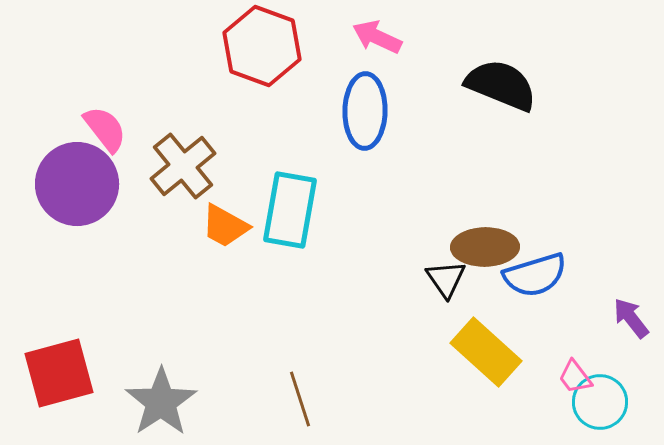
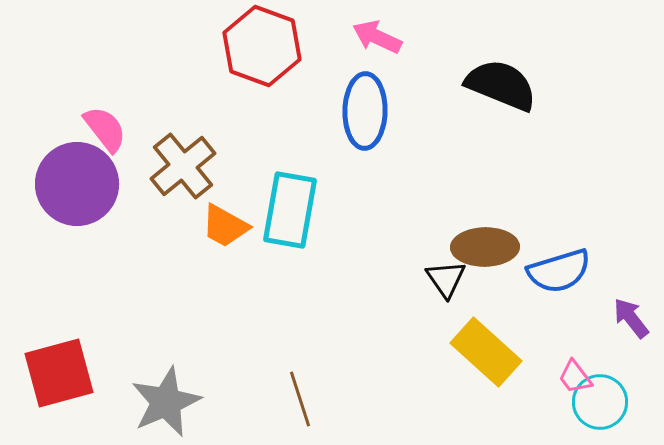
blue semicircle: moved 24 px right, 4 px up
gray star: moved 5 px right; rotated 10 degrees clockwise
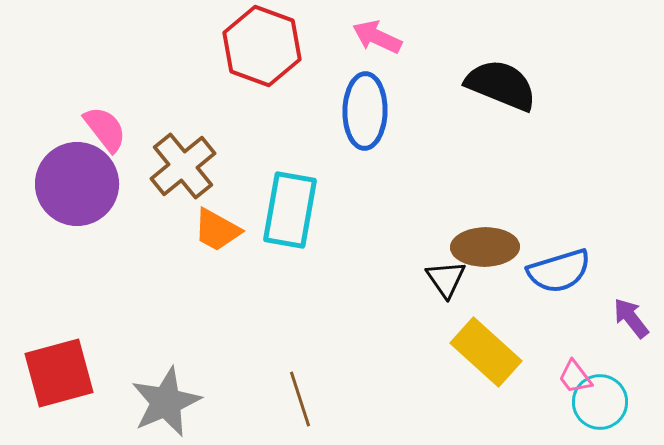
orange trapezoid: moved 8 px left, 4 px down
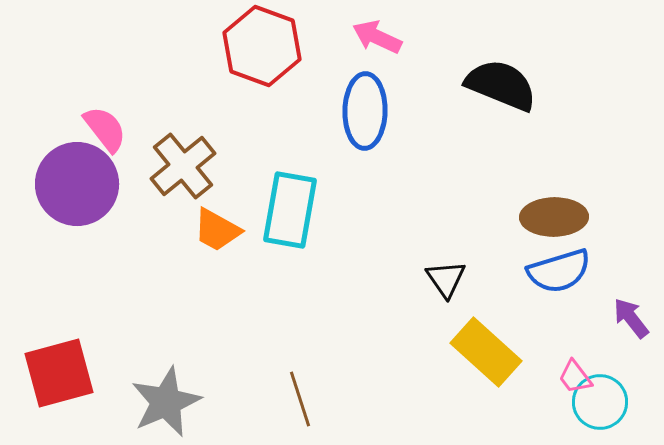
brown ellipse: moved 69 px right, 30 px up
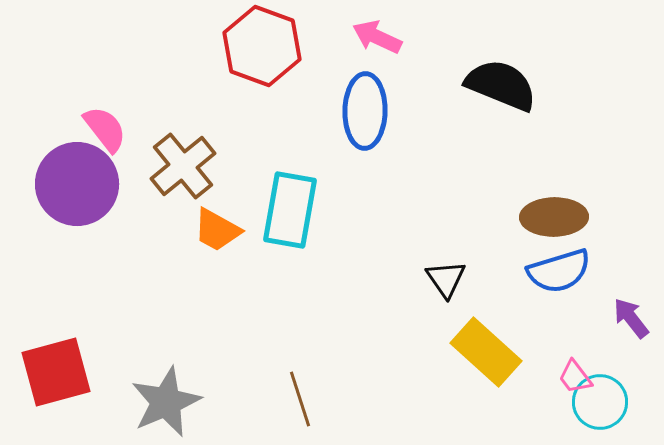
red square: moved 3 px left, 1 px up
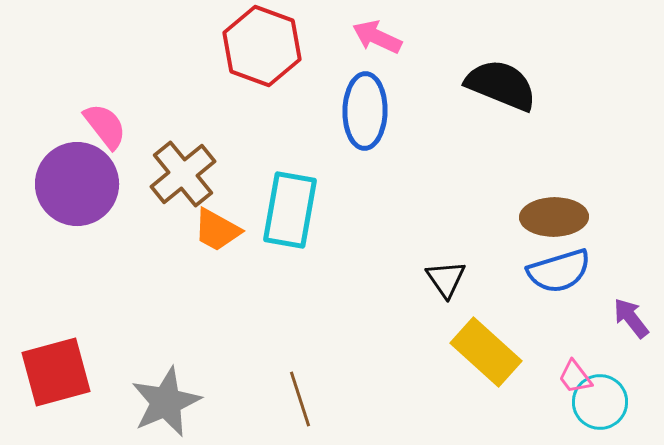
pink semicircle: moved 3 px up
brown cross: moved 8 px down
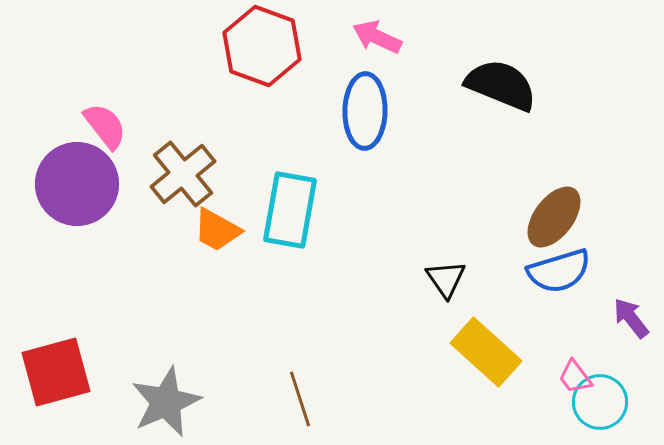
brown ellipse: rotated 52 degrees counterclockwise
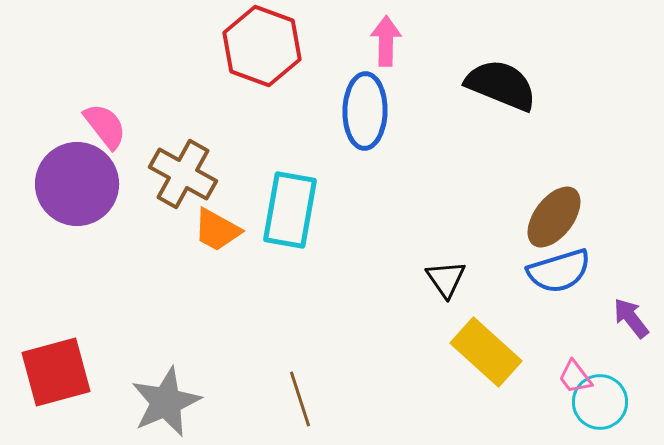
pink arrow: moved 9 px right, 4 px down; rotated 66 degrees clockwise
brown cross: rotated 22 degrees counterclockwise
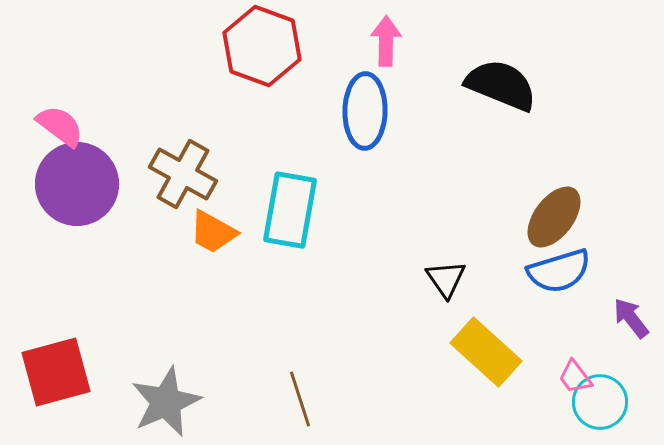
pink semicircle: moved 45 px left; rotated 15 degrees counterclockwise
orange trapezoid: moved 4 px left, 2 px down
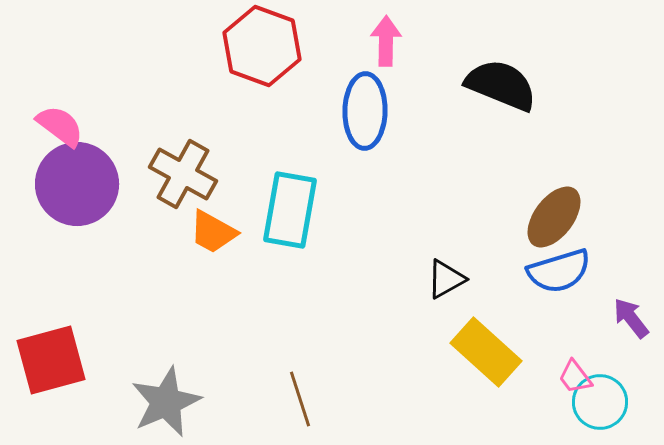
black triangle: rotated 36 degrees clockwise
red square: moved 5 px left, 12 px up
